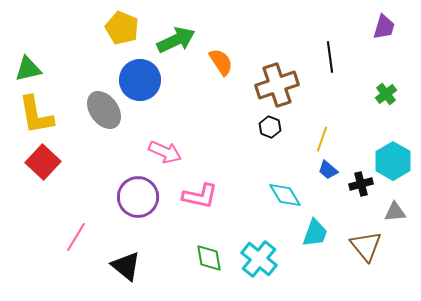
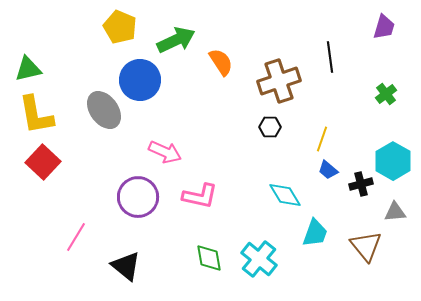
yellow pentagon: moved 2 px left, 1 px up
brown cross: moved 2 px right, 4 px up
black hexagon: rotated 20 degrees counterclockwise
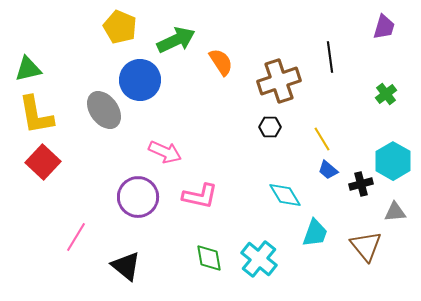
yellow line: rotated 50 degrees counterclockwise
